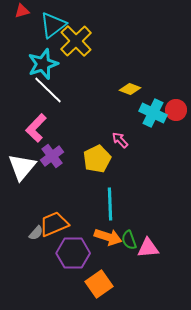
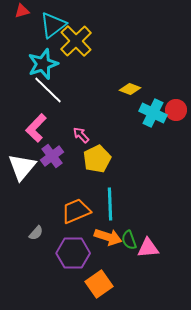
pink arrow: moved 39 px left, 5 px up
orange trapezoid: moved 22 px right, 13 px up
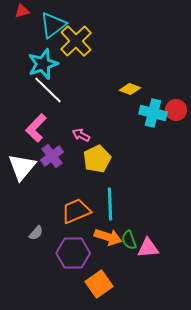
cyan cross: rotated 12 degrees counterclockwise
pink arrow: rotated 18 degrees counterclockwise
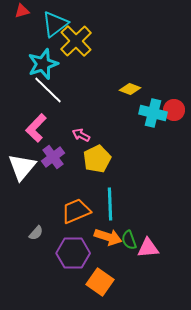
cyan triangle: moved 2 px right, 1 px up
red circle: moved 2 px left
purple cross: moved 1 px right, 1 px down
orange square: moved 1 px right, 2 px up; rotated 20 degrees counterclockwise
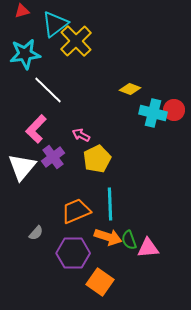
cyan star: moved 18 px left, 10 px up; rotated 12 degrees clockwise
pink L-shape: moved 1 px down
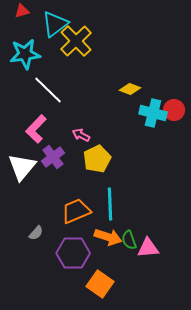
orange square: moved 2 px down
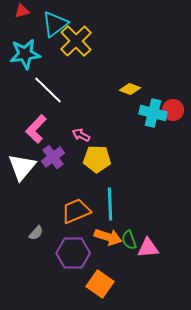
red circle: moved 1 px left
yellow pentagon: rotated 28 degrees clockwise
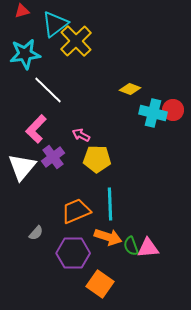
green semicircle: moved 2 px right, 6 px down
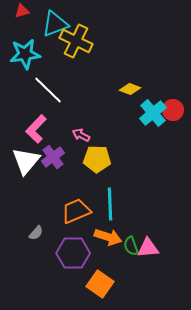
cyan triangle: rotated 16 degrees clockwise
yellow cross: rotated 20 degrees counterclockwise
cyan cross: rotated 36 degrees clockwise
white triangle: moved 4 px right, 6 px up
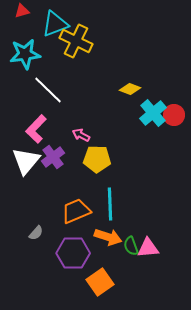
red circle: moved 1 px right, 5 px down
orange square: moved 2 px up; rotated 20 degrees clockwise
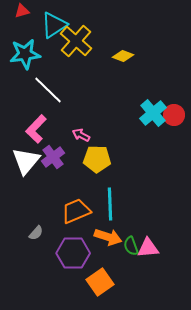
cyan triangle: moved 1 px left, 1 px down; rotated 12 degrees counterclockwise
yellow cross: rotated 16 degrees clockwise
yellow diamond: moved 7 px left, 33 px up
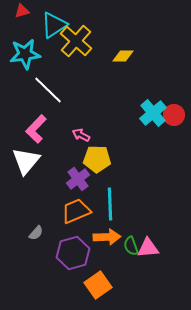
yellow diamond: rotated 20 degrees counterclockwise
purple cross: moved 25 px right, 22 px down
orange arrow: moved 1 px left; rotated 20 degrees counterclockwise
purple hexagon: rotated 16 degrees counterclockwise
orange square: moved 2 px left, 3 px down
